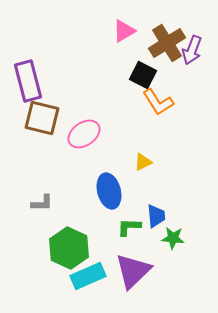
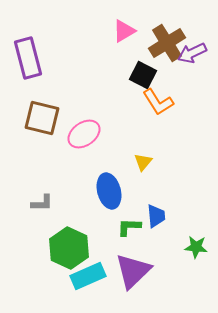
purple arrow: moved 3 px down; rotated 44 degrees clockwise
purple rectangle: moved 23 px up
yellow triangle: rotated 24 degrees counterclockwise
green star: moved 23 px right, 9 px down
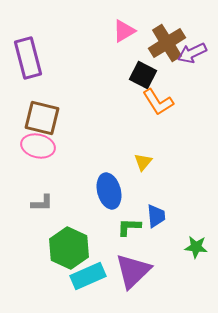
pink ellipse: moved 46 px left, 12 px down; rotated 48 degrees clockwise
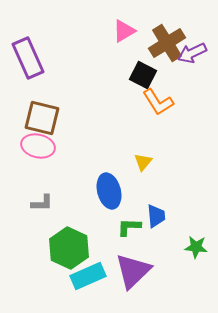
purple rectangle: rotated 9 degrees counterclockwise
